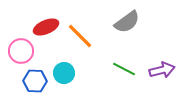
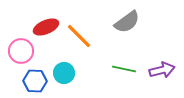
orange line: moved 1 px left
green line: rotated 15 degrees counterclockwise
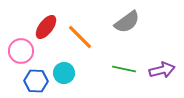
red ellipse: rotated 30 degrees counterclockwise
orange line: moved 1 px right, 1 px down
blue hexagon: moved 1 px right
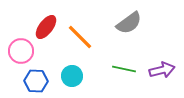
gray semicircle: moved 2 px right, 1 px down
cyan circle: moved 8 px right, 3 px down
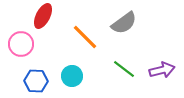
gray semicircle: moved 5 px left
red ellipse: moved 3 px left, 11 px up; rotated 10 degrees counterclockwise
orange line: moved 5 px right
pink circle: moved 7 px up
green line: rotated 25 degrees clockwise
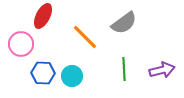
green line: rotated 50 degrees clockwise
blue hexagon: moved 7 px right, 8 px up
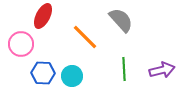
gray semicircle: moved 3 px left, 3 px up; rotated 96 degrees counterclockwise
